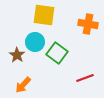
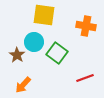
orange cross: moved 2 px left, 2 px down
cyan circle: moved 1 px left
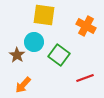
orange cross: rotated 18 degrees clockwise
green square: moved 2 px right, 2 px down
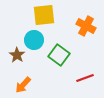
yellow square: rotated 15 degrees counterclockwise
cyan circle: moved 2 px up
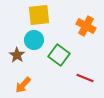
yellow square: moved 5 px left
red line: rotated 42 degrees clockwise
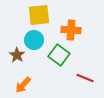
orange cross: moved 15 px left, 4 px down; rotated 24 degrees counterclockwise
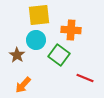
cyan circle: moved 2 px right
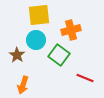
orange cross: rotated 18 degrees counterclockwise
orange arrow: rotated 24 degrees counterclockwise
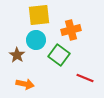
orange arrow: moved 2 px right, 1 px up; rotated 96 degrees counterclockwise
